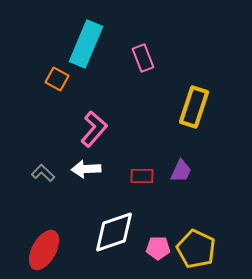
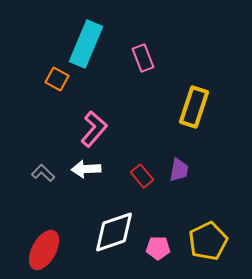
purple trapezoid: moved 2 px left, 1 px up; rotated 15 degrees counterclockwise
red rectangle: rotated 50 degrees clockwise
yellow pentagon: moved 12 px right, 8 px up; rotated 21 degrees clockwise
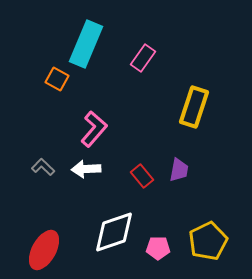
pink rectangle: rotated 56 degrees clockwise
gray L-shape: moved 6 px up
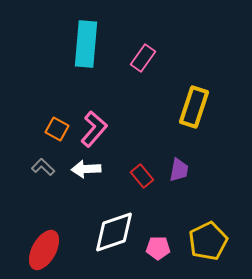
cyan rectangle: rotated 18 degrees counterclockwise
orange square: moved 50 px down
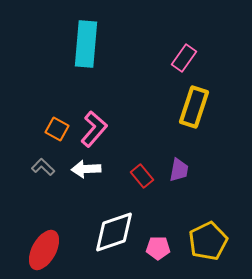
pink rectangle: moved 41 px right
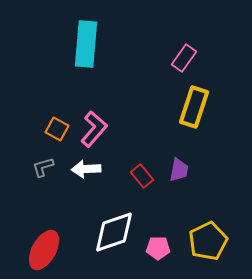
gray L-shape: rotated 60 degrees counterclockwise
